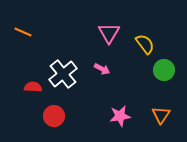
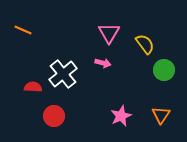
orange line: moved 2 px up
pink arrow: moved 1 px right, 6 px up; rotated 14 degrees counterclockwise
pink star: moved 1 px right; rotated 15 degrees counterclockwise
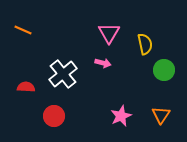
yellow semicircle: rotated 25 degrees clockwise
red semicircle: moved 7 px left
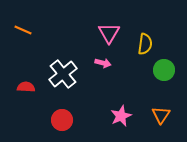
yellow semicircle: rotated 20 degrees clockwise
red circle: moved 8 px right, 4 px down
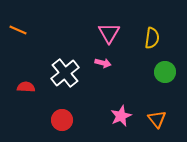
orange line: moved 5 px left
yellow semicircle: moved 7 px right, 6 px up
green circle: moved 1 px right, 2 px down
white cross: moved 2 px right, 1 px up
orange triangle: moved 4 px left, 4 px down; rotated 12 degrees counterclockwise
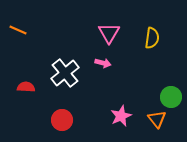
green circle: moved 6 px right, 25 px down
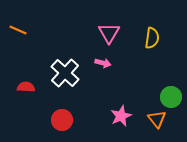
white cross: rotated 8 degrees counterclockwise
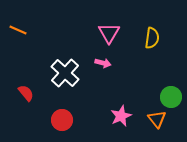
red semicircle: moved 6 px down; rotated 48 degrees clockwise
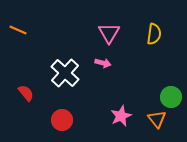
yellow semicircle: moved 2 px right, 4 px up
